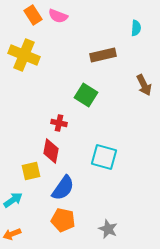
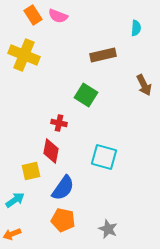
cyan arrow: moved 2 px right
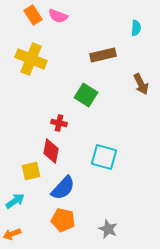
yellow cross: moved 7 px right, 4 px down
brown arrow: moved 3 px left, 1 px up
blue semicircle: rotated 8 degrees clockwise
cyan arrow: moved 1 px down
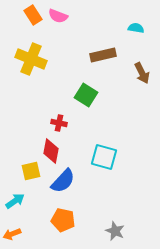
cyan semicircle: rotated 84 degrees counterclockwise
brown arrow: moved 1 px right, 11 px up
blue semicircle: moved 7 px up
gray star: moved 7 px right, 2 px down
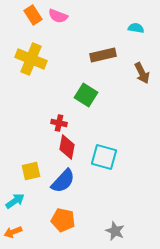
red diamond: moved 16 px right, 4 px up
orange arrow: moved 1 px right, 2 px up
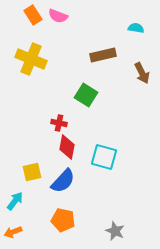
yellow square: moved 1 px right, 1 px down
cyan arrow: rotated 18 degrees counterclockwise
